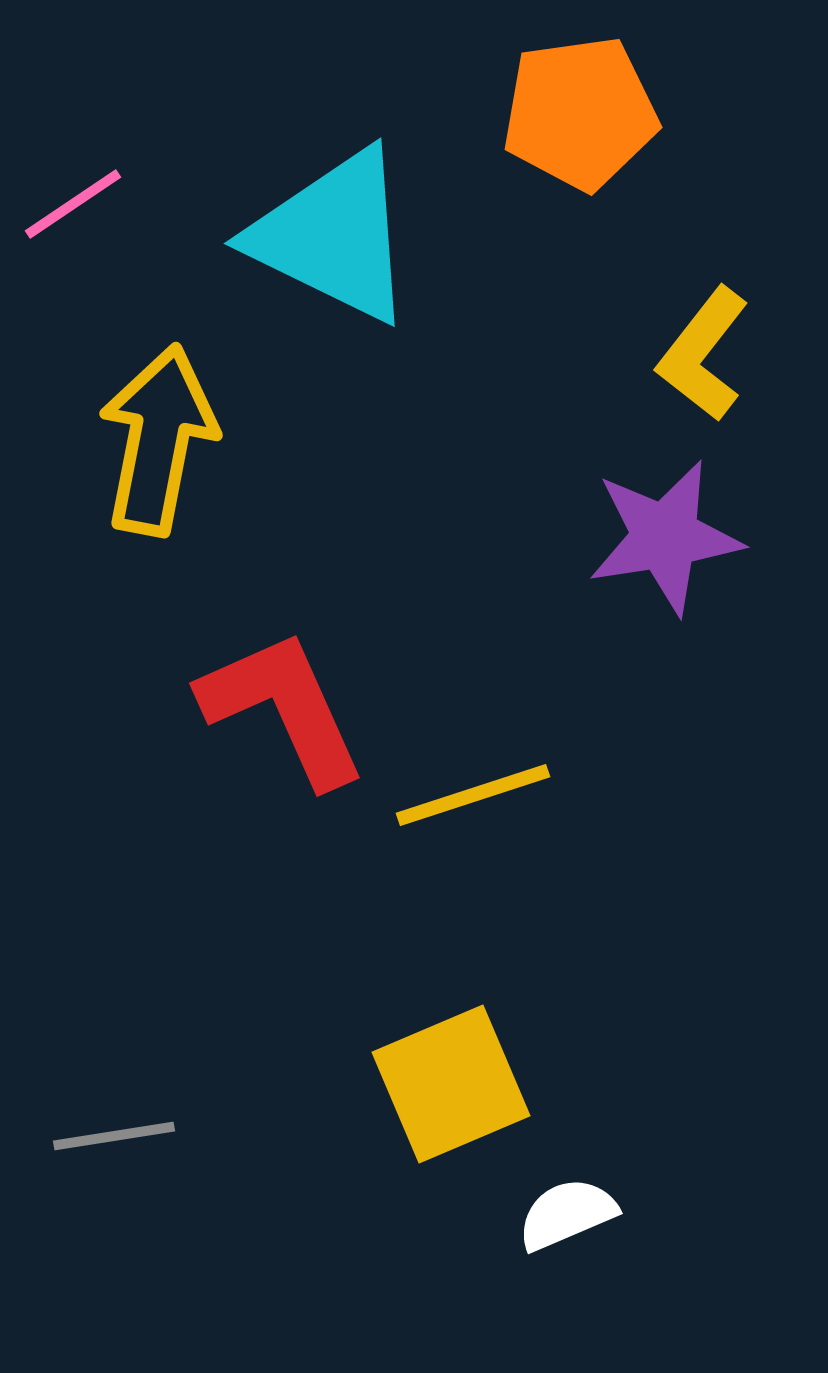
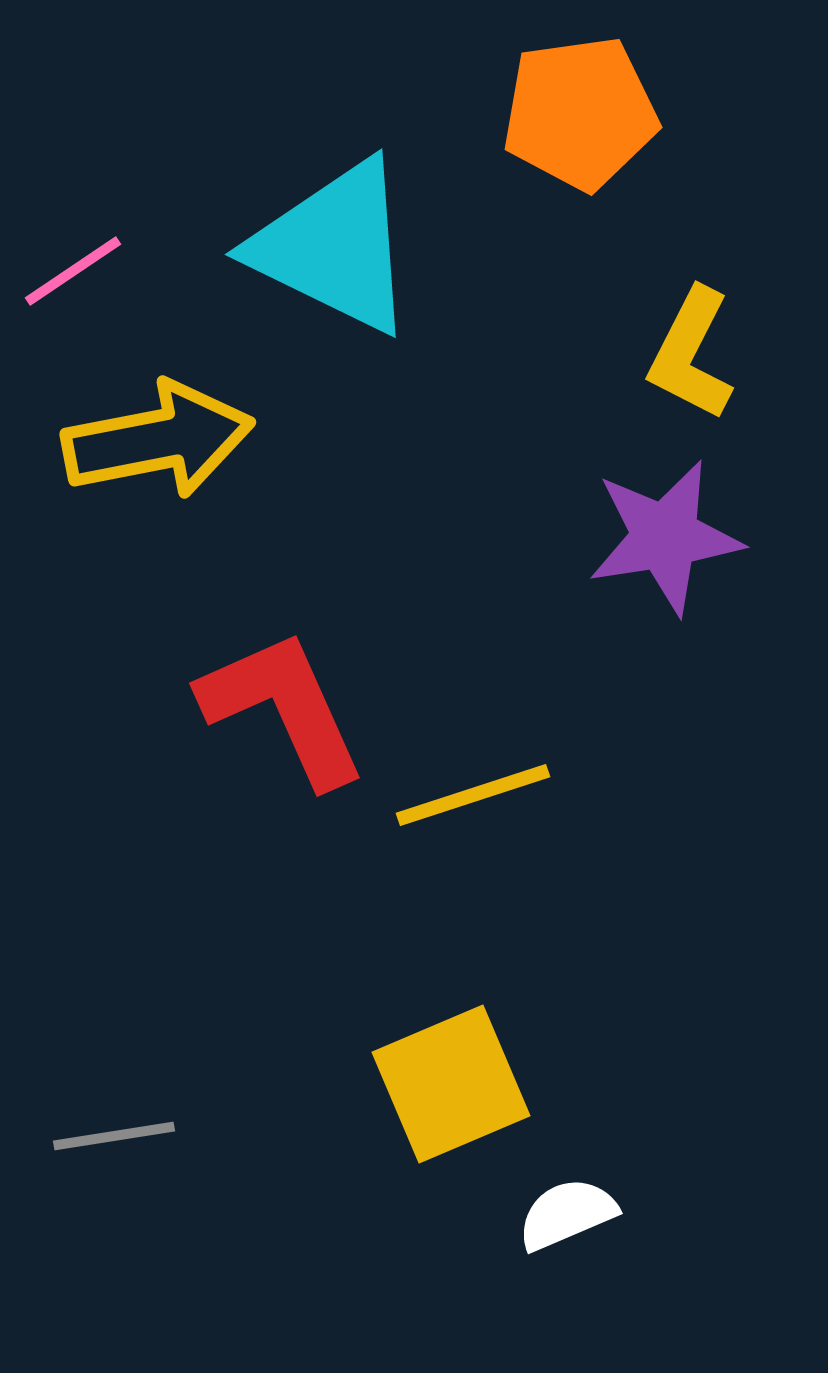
pink line: moved 67 px down
cyan triangle: moved 1 px right, 11 px down
yellow L-shape: moved 12 px left; rotated 11 degrees counterclockwise
yellow arrow: rotated 68 degrees clockwise
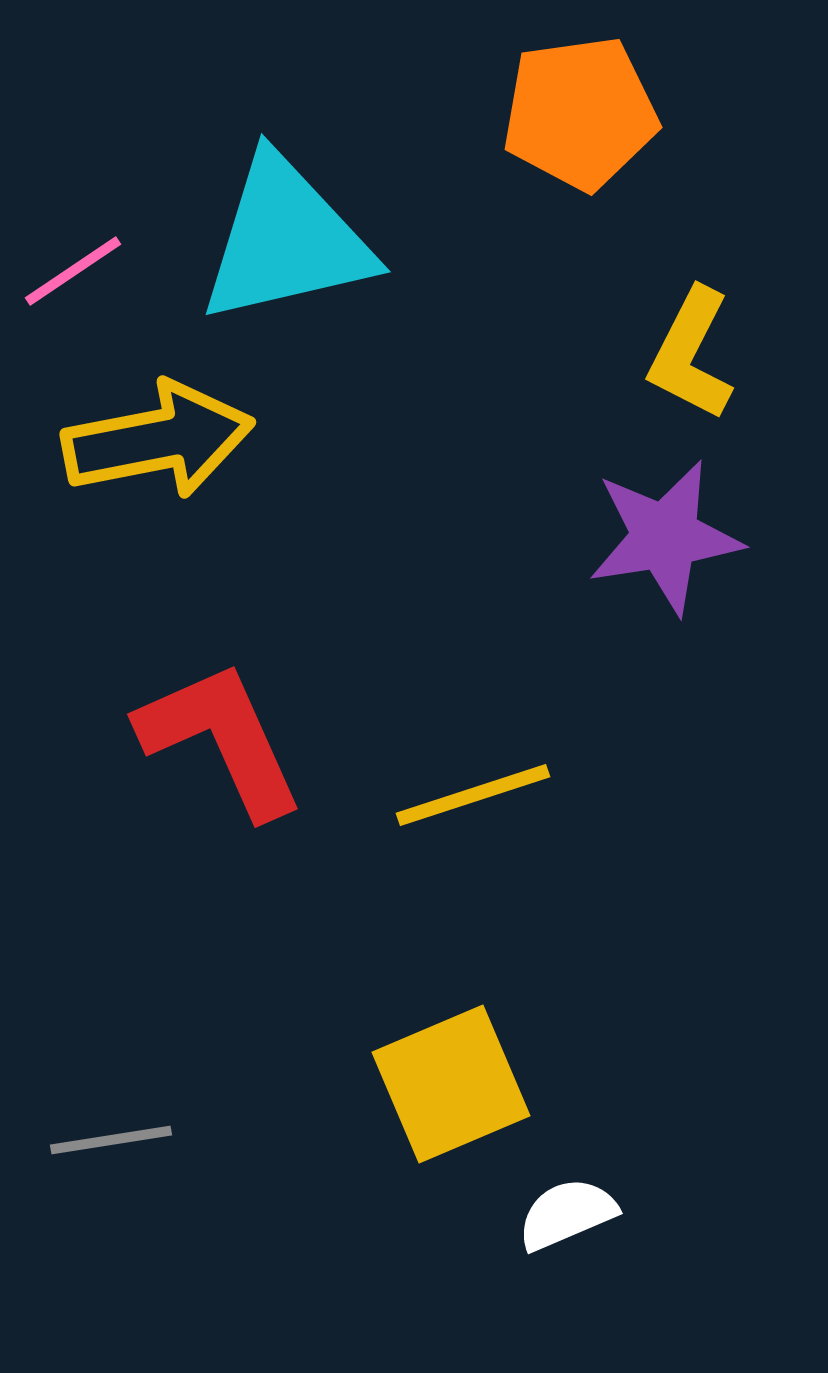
cyan triangle: moved 48 px left, 7 px up; rotated 39 degrees counterclockwise
red L-shape: moved 62 px left, 31 px down
gray line: moved 3 px left, 4 px down
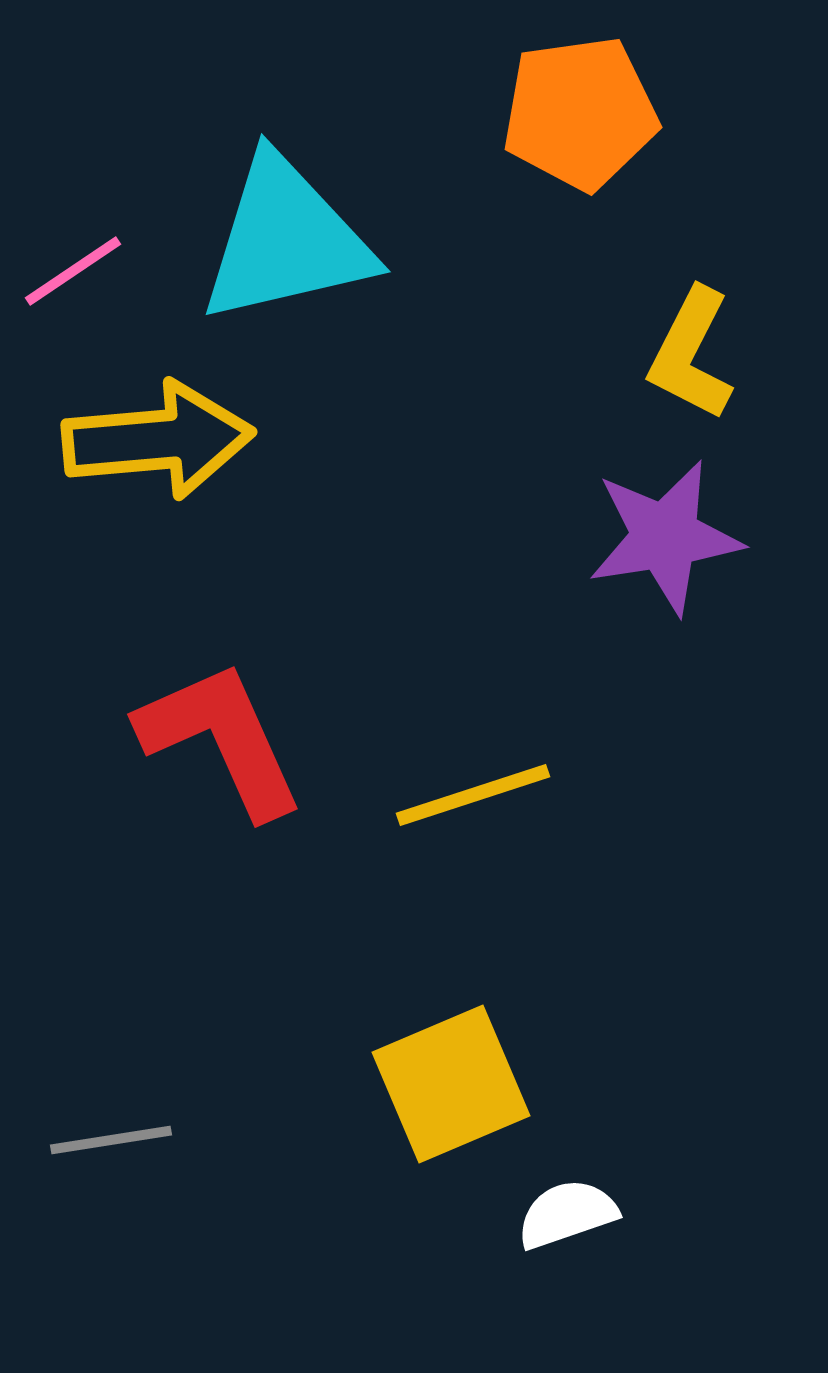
yellow arrow: rotated 6 degrees clockwise
white semicircle: rotated 4 degrees clockwise
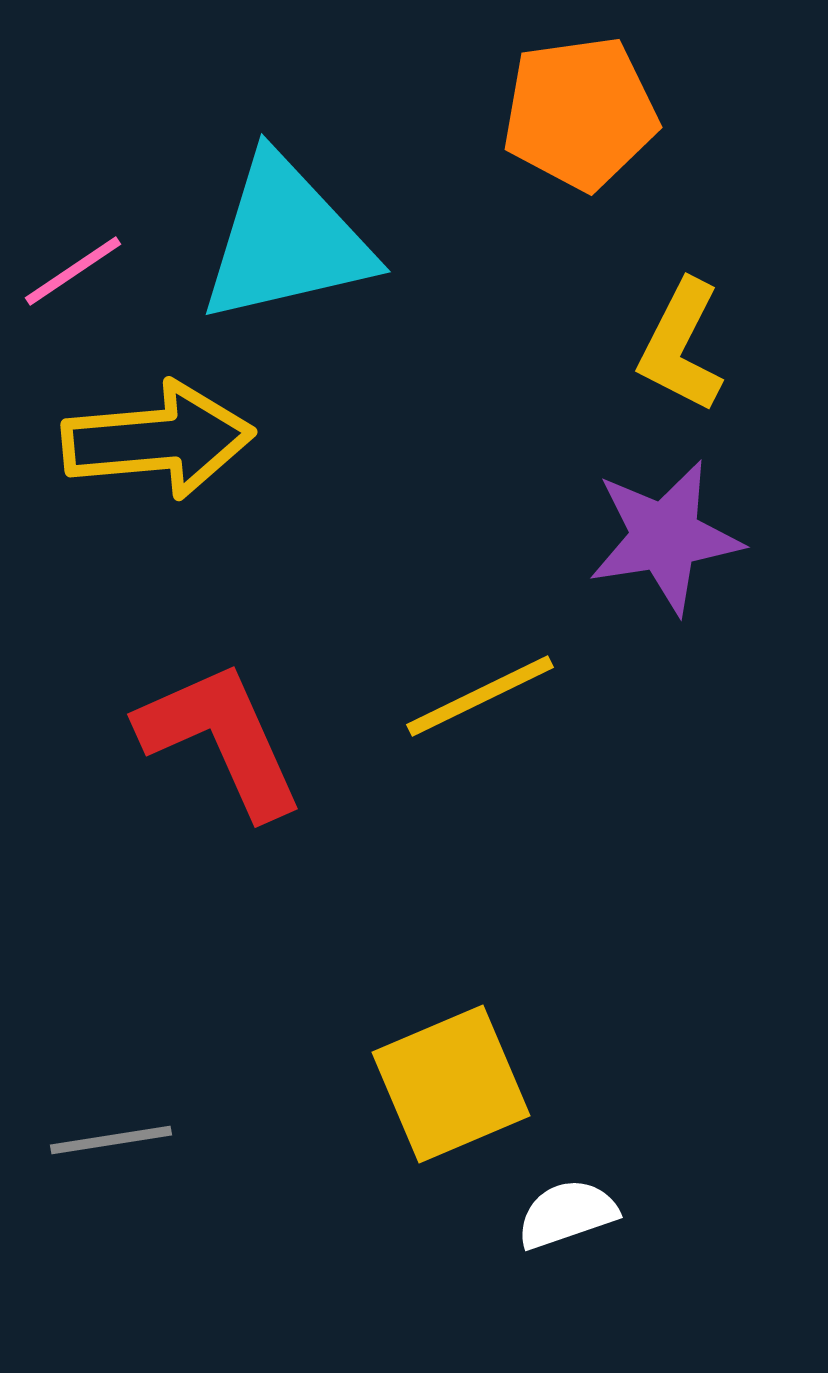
yellow L-shape: moved 10 px left, 8 px up
yellow line: moved 7 px right, 99 px up; rotated 8 degrees counterclockwise
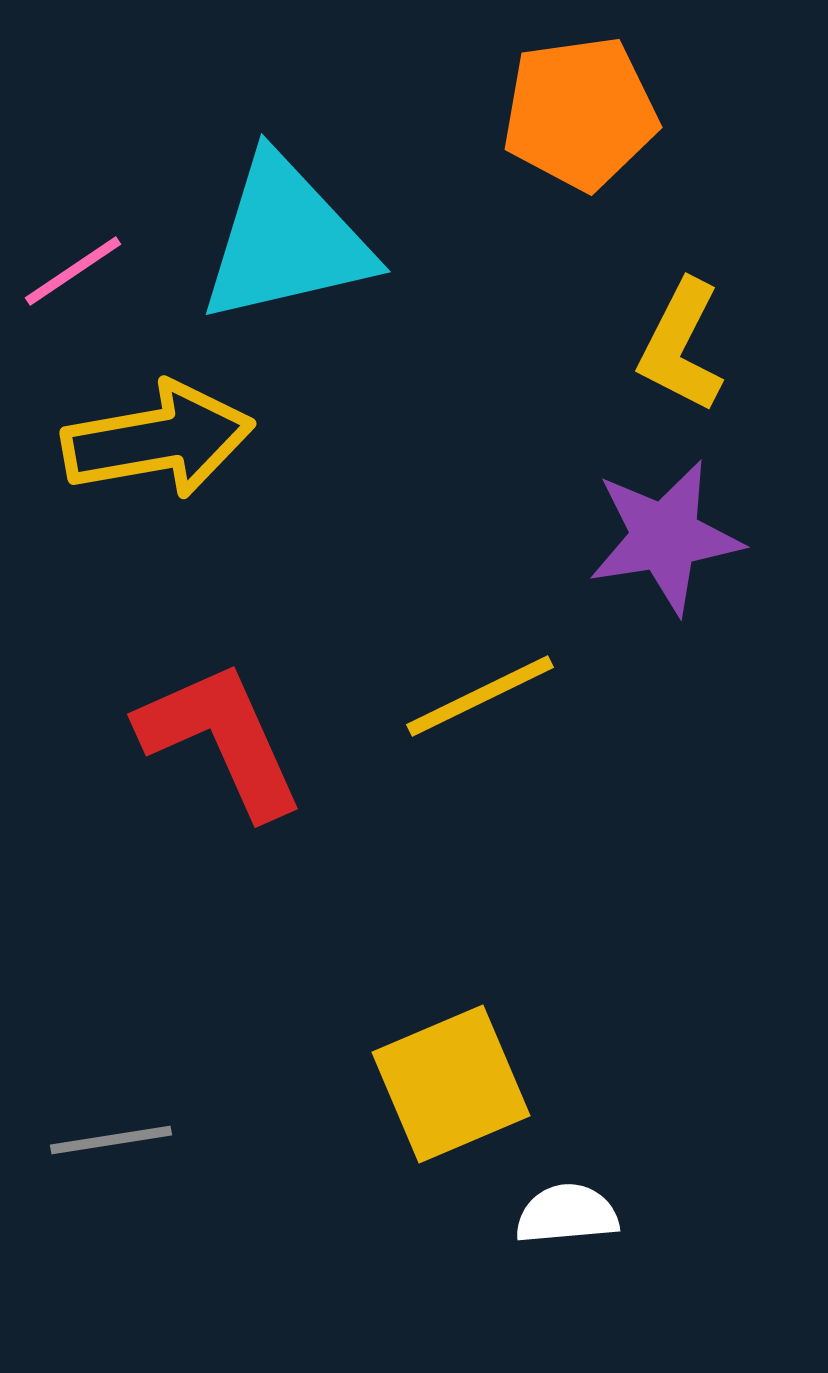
yellow arrow: rotated 5 degrees counterclockwise
white semicircle: rotated 14 degrees clockwise
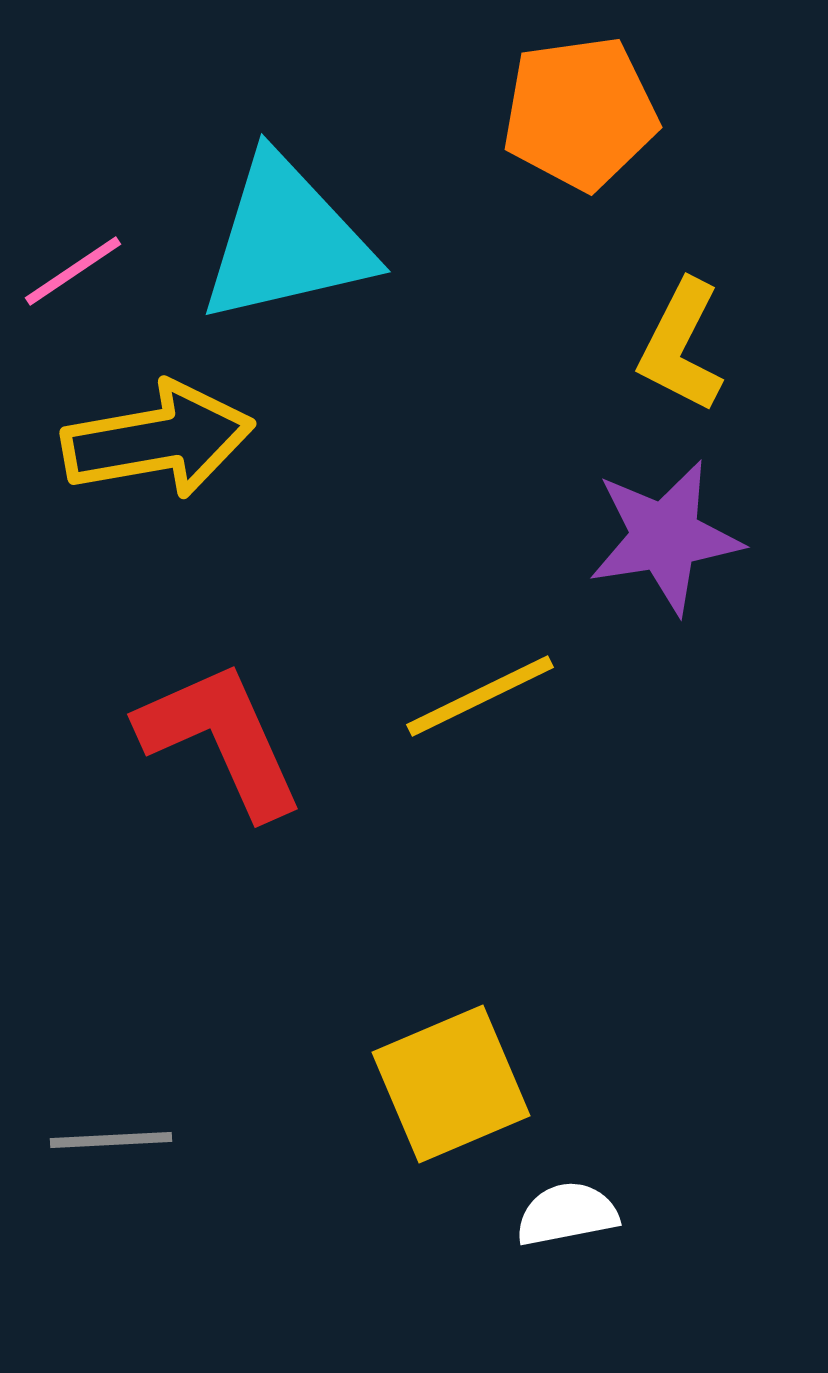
gray line: rotated 6 degrees clockwise
white semicircle: rotated 6 degrees counterclockwise
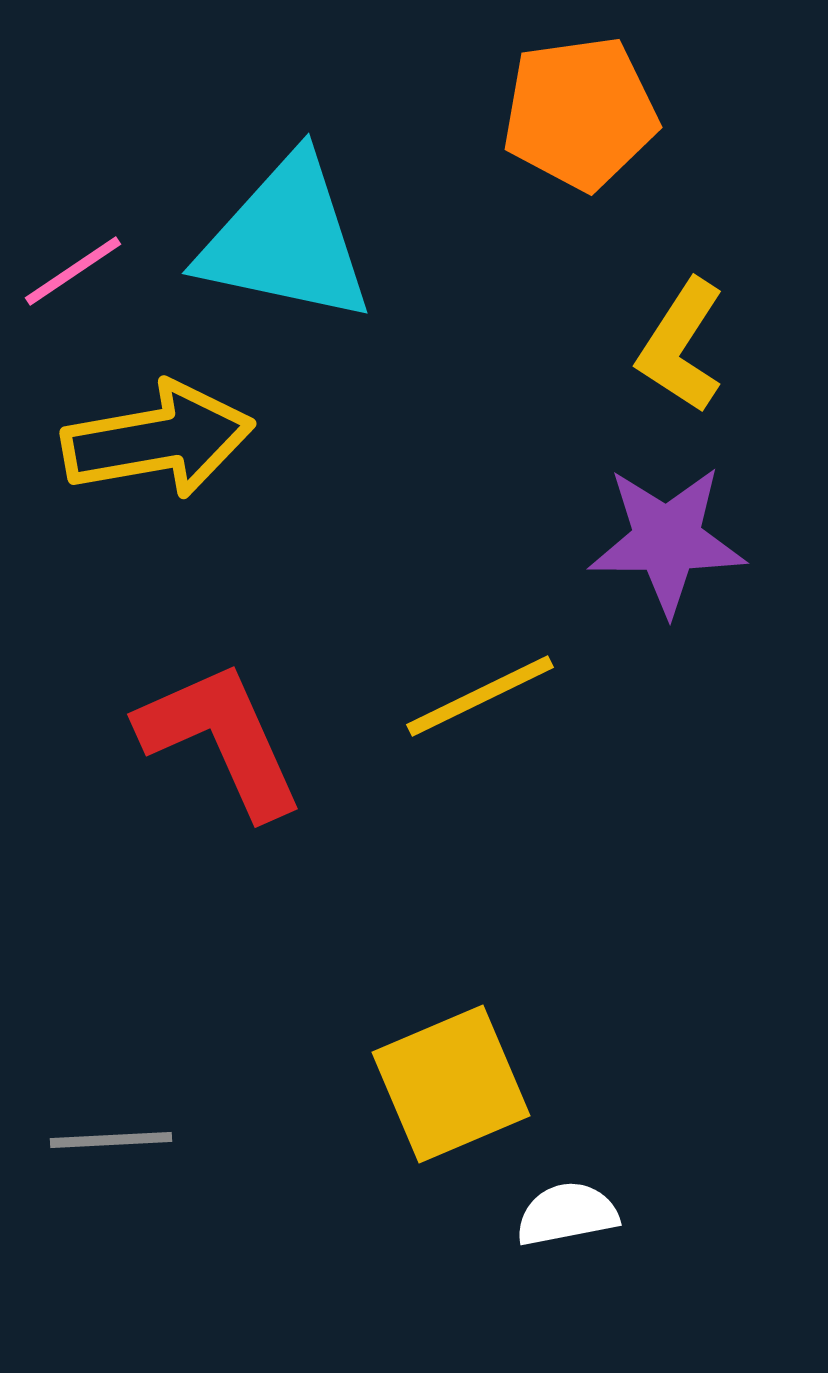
cyan triangle: rotated 25 degrees clockwise
yellow L-shape: rotated 6 degrees clockwise
purple star: moved 2 px right, 3 px down; rotated 9 degrees clockwise
